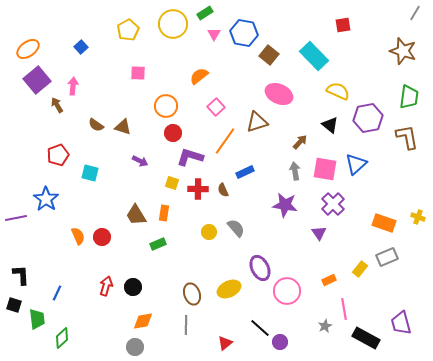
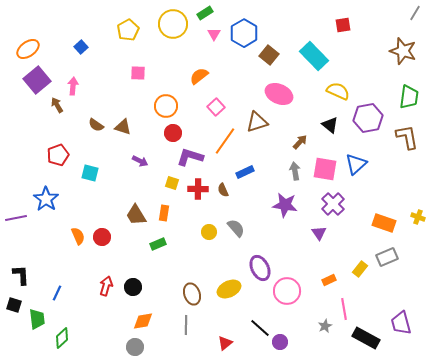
blue hexagon at (244, 33): rotated 20 degrees clockwise
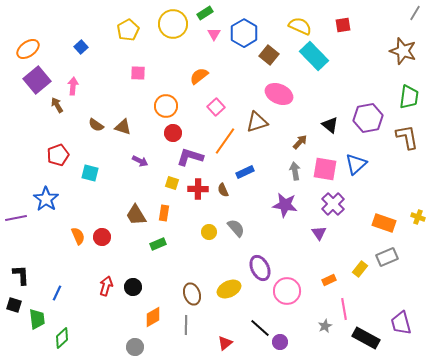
yellow semicircle at (338, 91): moved 38 px left, 65 px up
orange diamond at (143, 321): moved 10 px right, 4 px up; rotated 20 degrees counterclockwise
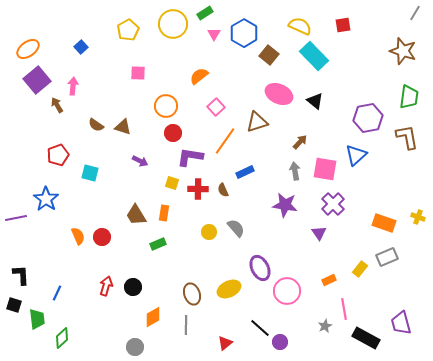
black triangle at (330, 125): moved 15 px left, 24 px up
purple L-shape at (190, 157): rotated 8 degrees counterclockwise
blue triangle at (356, 164): moved 9 px up
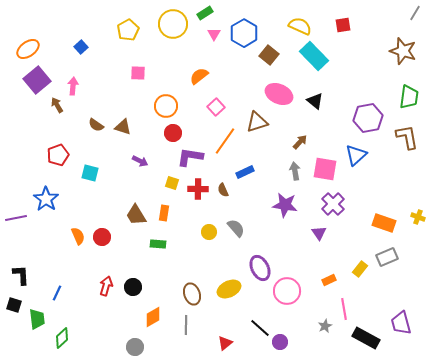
green rectangle at (158, 244): rotated 28 degrees clockwise
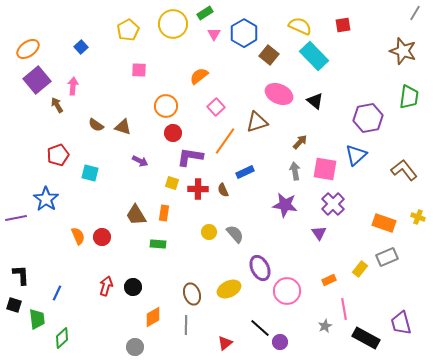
pink square at (138, 73): moved 1 px right, 3 px up
brown L-shape at (407, 137): moved 3 px left, 33 px down; rotated 28 degrees counterclockwise
gray semicircle at (236, 228): moved 1 px left, 6 px down
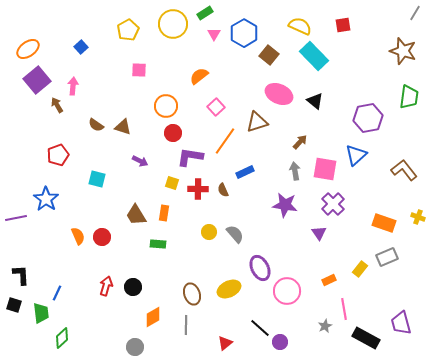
cyan square at (90, 173): moved 7 px right, 6 px down
green trapezoid at (37, 319): moved 4 px right, 6 px up
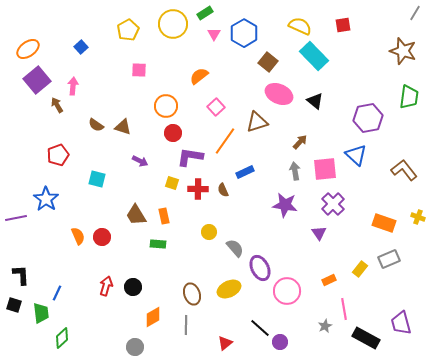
brown square at (269, 55): moved 1 px left, 7 px down
blue triangle at (356, 155): rotated 35 degrees counterclockwise
pink square at (325, 169): rotated 15 degrees counterclockwise
orange rectangle at (164, 213): moved 3 px down; rotated 21 degrees counterclockwise
gray semicircle at (235, 234): moved 14 px down
gray rectangle at (387, 257): moved 2 px right, 2 px down
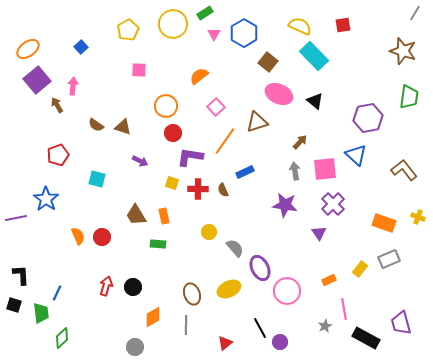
black line at (260, 328): rotated 20 degrees clockwise
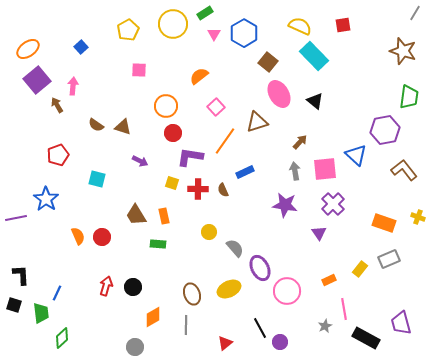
pink ellipse at (279, 94): rotated 36 degrees clockwise
purple hexagon at (368, 118): moved 17 px right, 12 px down
